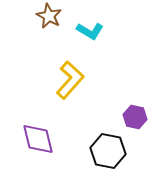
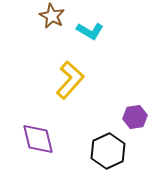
brown star: moved 3 px right
purple hexagon: rotated 20 degrees counterclockwise
black hexagon: rotated 24 degrees clockwise
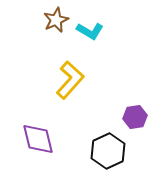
brown star: moved 4 px right, 4 px down; rotated 20 degrees clockwise
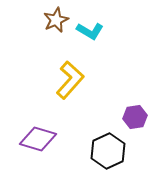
purple diamond: rotated 60 degrees counterclockwise
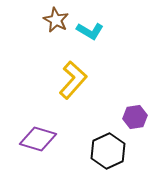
brown star: rotated 20 degrees counterclockwise
yellow L-shape: moved 3 px right
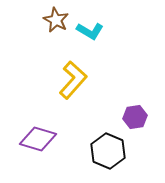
black hexagon: rotated 12 degrees counterclockwise
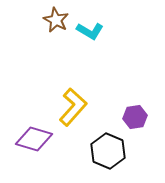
yellow L-shape: moved 27 px down
purple diamond: moved 4 px left
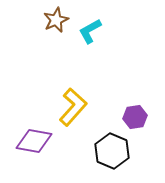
brown star: rotated 20 degrees clockwise
cyan L-shape: rotated 120 degrees clockwise
purple diamond: moved 2 px down; rotated 6 degrees counterclockwise
black hexagon: moved 4 px right
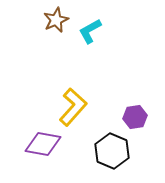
purple diamond: moved 9 px right, 3 px down
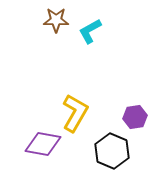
brown star: rotated 25 degrees clockwise
yellow L-shape: moved 2 px right, 6 px down; rotated 12 degrees counterclockwise
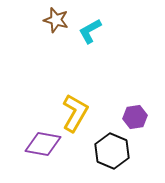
brown star: rotated 15 degrees clockwise
